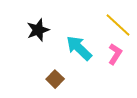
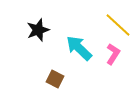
pink L-shape: moved 2 px left
brown square: rotated 18 degrees counterclockwise
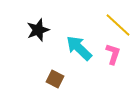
pink L-shape: rotated 15 degrees counterclockwise
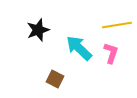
yellow line: moved 1 px left; rotated 52 degrees counterclockwise
pink L-shape: moved 2 px left, 1 px up
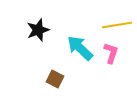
cyan arrow: moved 1 px right
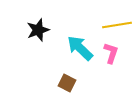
brown square: moved 12 px right, 4 px down
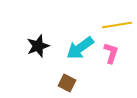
black star: moved 16 px down
cyan arrow: rotated 80 degrees counterclockwise
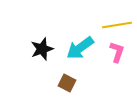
black star: moved 4 px right, 3 px down
pink L-shape: moved 6 px right, 1 px up
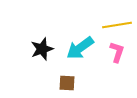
brown square: rotated 24 degrees counterclockwise
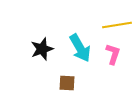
cyan arrow: rotated 84 degrees counterclockwise
pink L-shape: moved 4 px left, 2 px down
